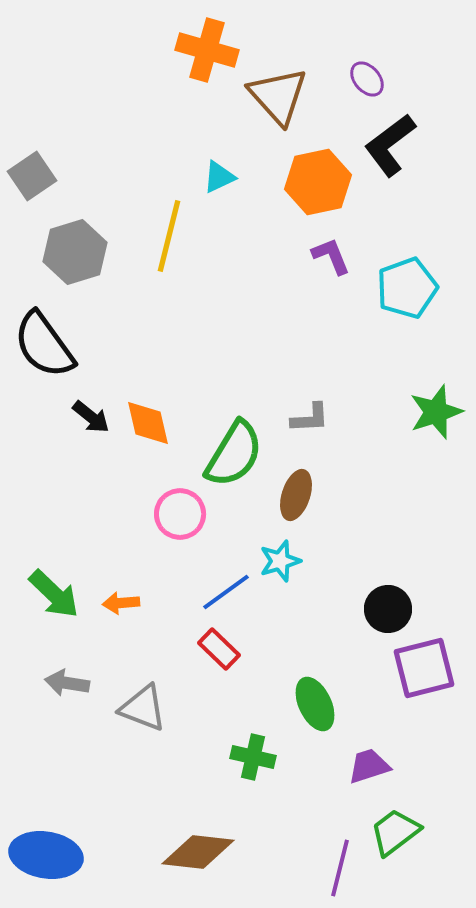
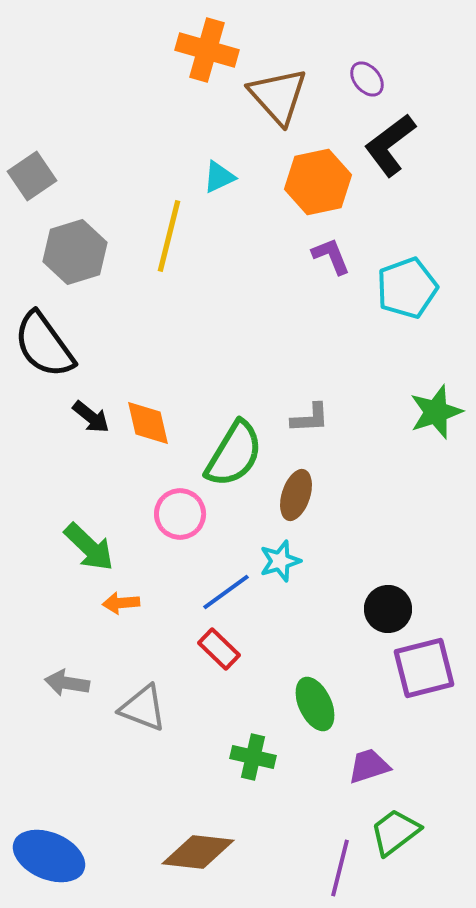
green arrow: moved 35 px right, 47 px up
blue ellipse: moved 3 px right, 1 px down; rotated 14 degrees clockwise
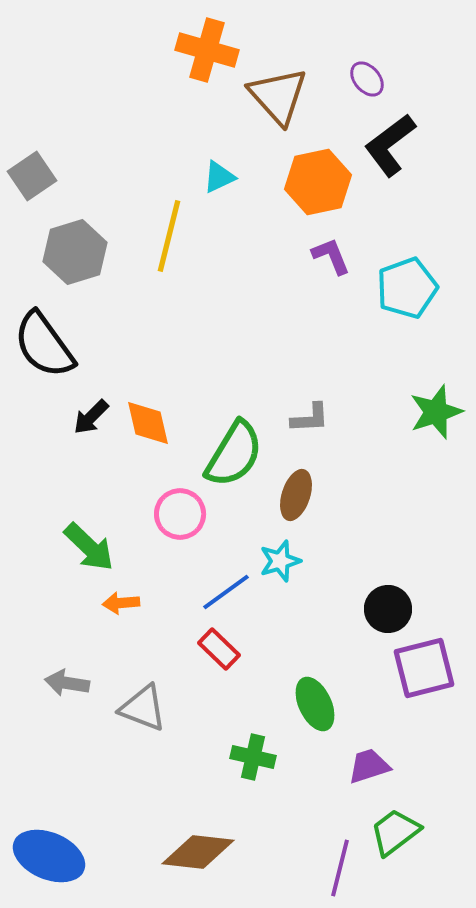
black arrow: rotated 96 degrees clockwise
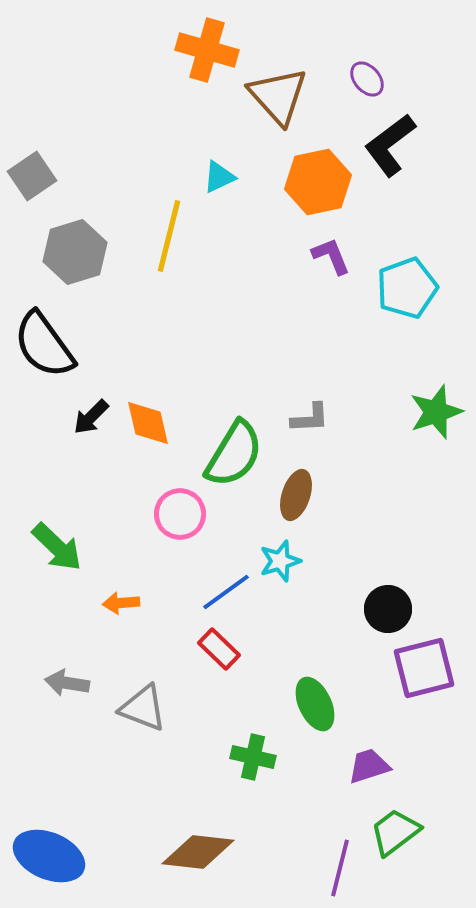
green arrow: moved 32 px left
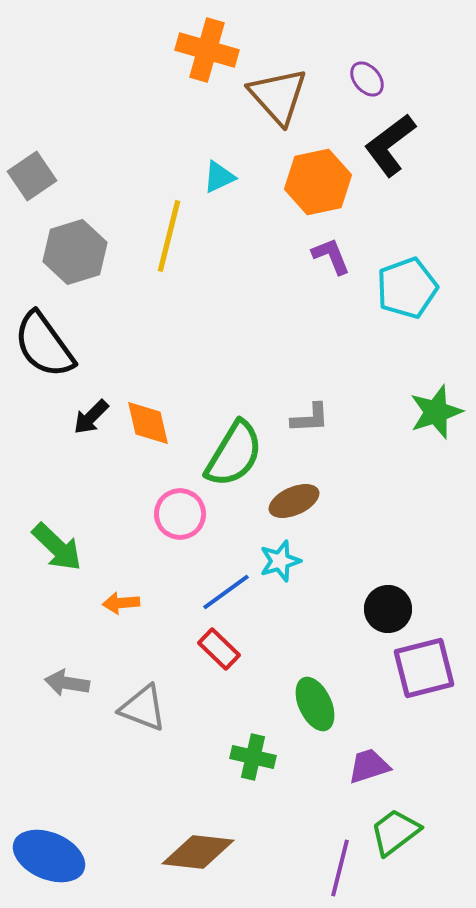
brown ellipse: moved 2 px left, 6 px down; rotated 48 degrees clockwise
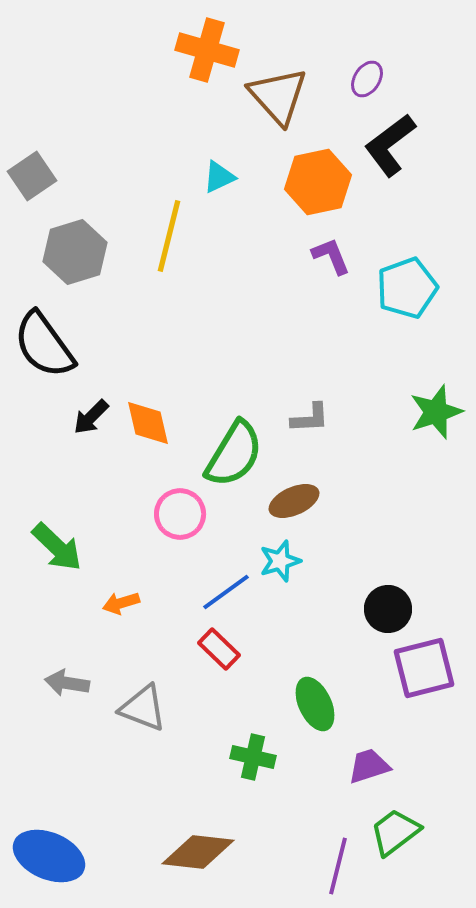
purple ellipse: rotated 72 degrees clockwise
orange arrow: rotated 12 degrees counterclockwise
purple line: moved 2 px left, 2 px up
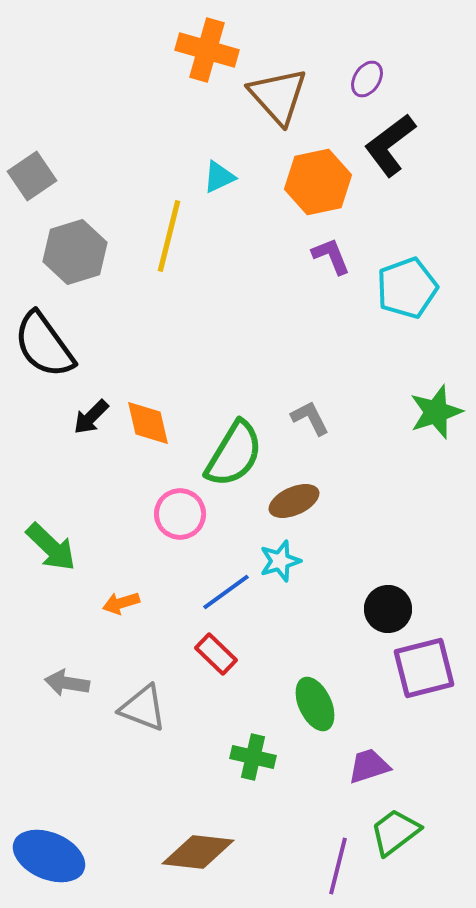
gray L-shape: rotated 114 degrees counterclockwise
green arrow: moved 6 px left
red rectangle: moved 3 px left, 5 px down
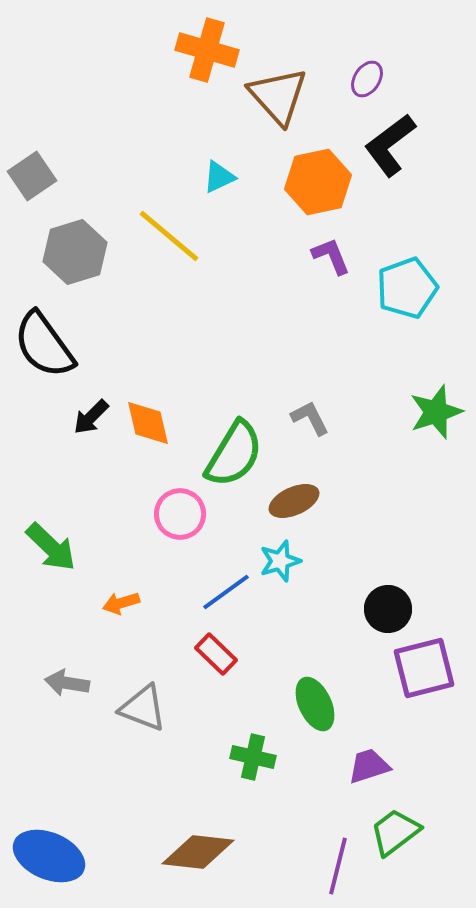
yellow line: rotated 64 degrees counterclockwise
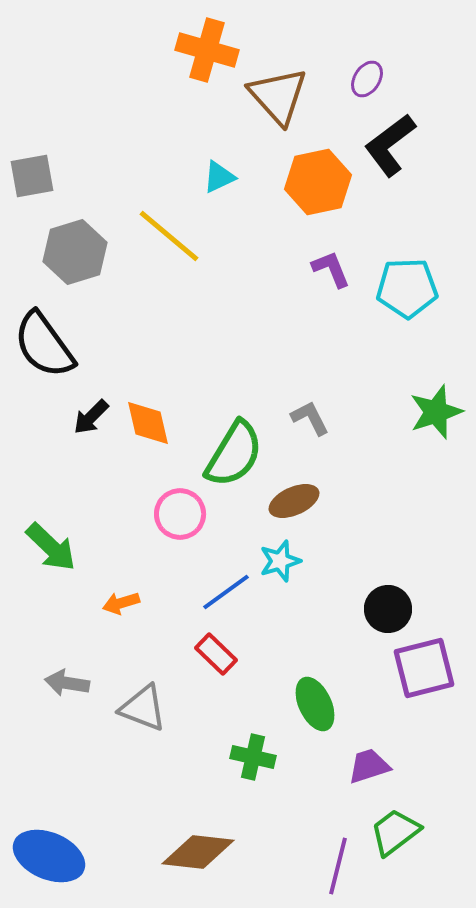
gray square: rotated 24 degrees clockwise
purple L-shape: moved 13 px down
cyan pentagon: rotated 18 degrees clockwise
